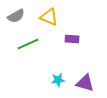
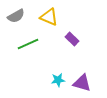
purple rectangle: rotated 40 degrees clockwise
purple triangle: moved 3 px left
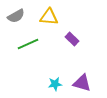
yellow triangle: rotated 18 degrees counterclockwise
cyan star: moved 3 px left, 4 px down
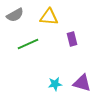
gray semicircle: moved 1 px left, 1 px up
purple rectangle: rotated 32 degrees clockwise
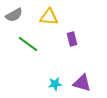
gray semicircle: moved 1 px left
green line: rotated 60 degrees clockwise
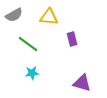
cyan star: moved 23 px left, 11 px up
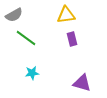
yellow triangle: moved 17 px right, 2 px up; rotated 12 degrees counterclockwise
green line: moved 2 px left, 6 px up
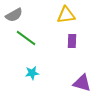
purple rectangle: moved 2 px down; rotated 16 degrees clockwise
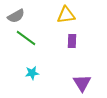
gray semicircle: moved 2 px right, 1 px down
purple triangle: rotated 42 degrees clockwise
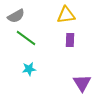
purple rectangle: moved 2 px left, 1 px up
cyan star: moved 3 px left, 4 px up
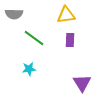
gray semicircle: moved 2 px left, 2 px up; rotated 30 degrees clockwise
green line: moved 8 px right
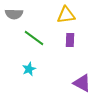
cyan star: rotated 16 degrees counterclockwise
purple triangle: rotated 30 degrees counterclockwise
